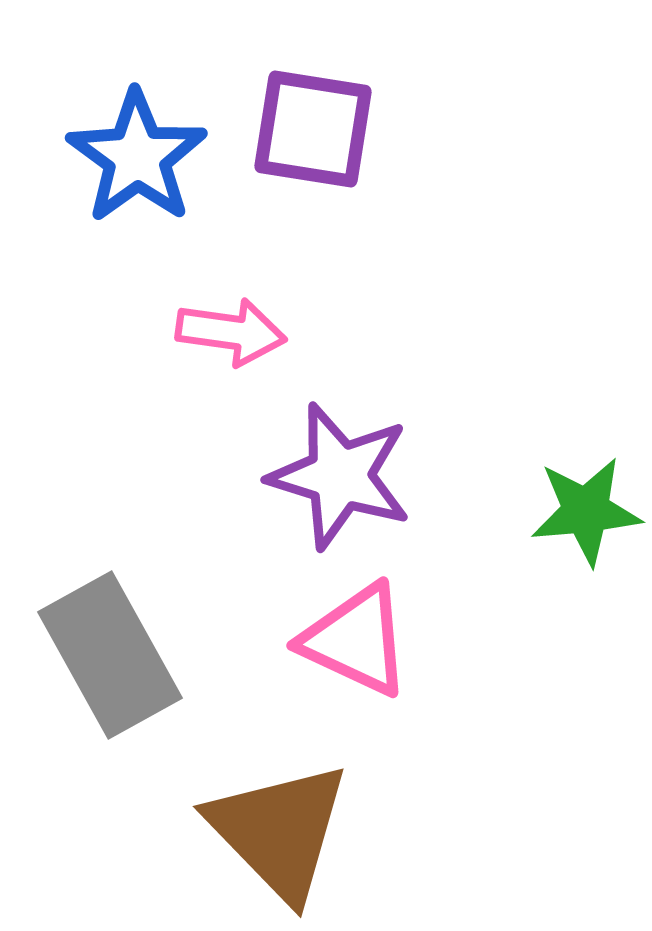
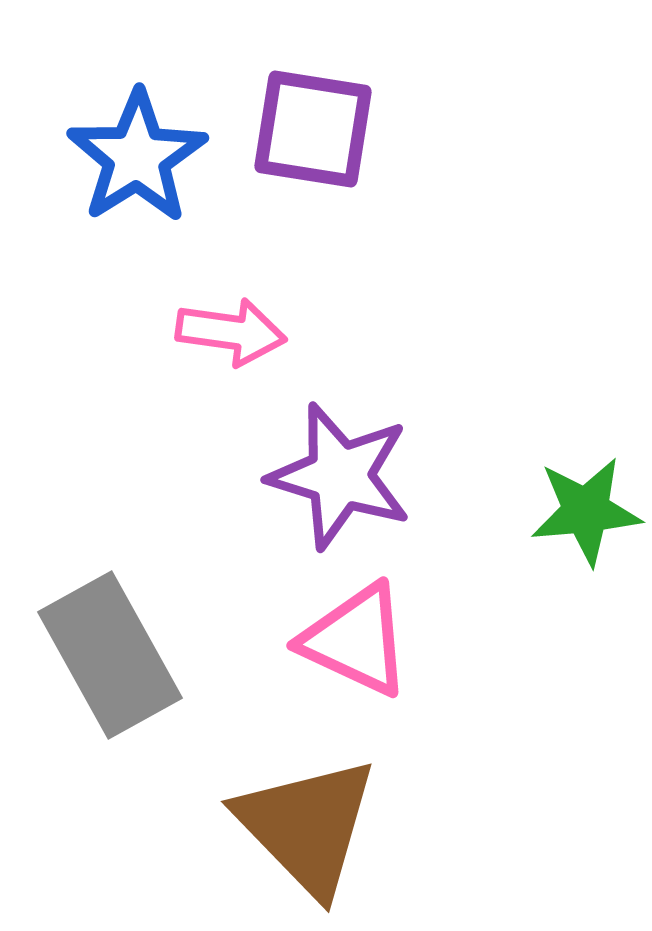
blue star: rotated 4 degrees clockwise
brown triangle: moved 28 px right, 5 px up
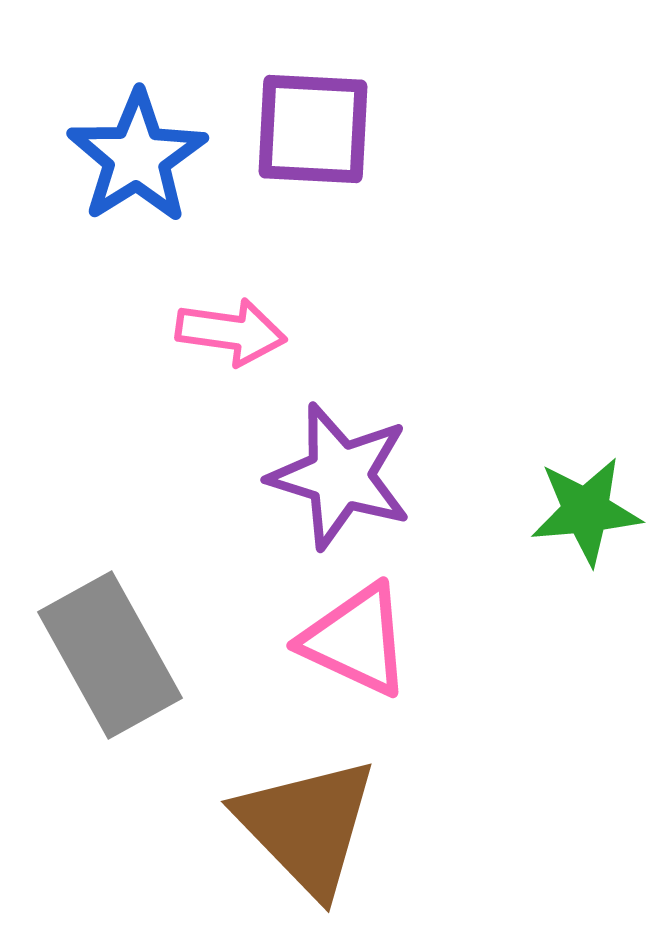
purple square: rotated 6 degrees counterclockwise
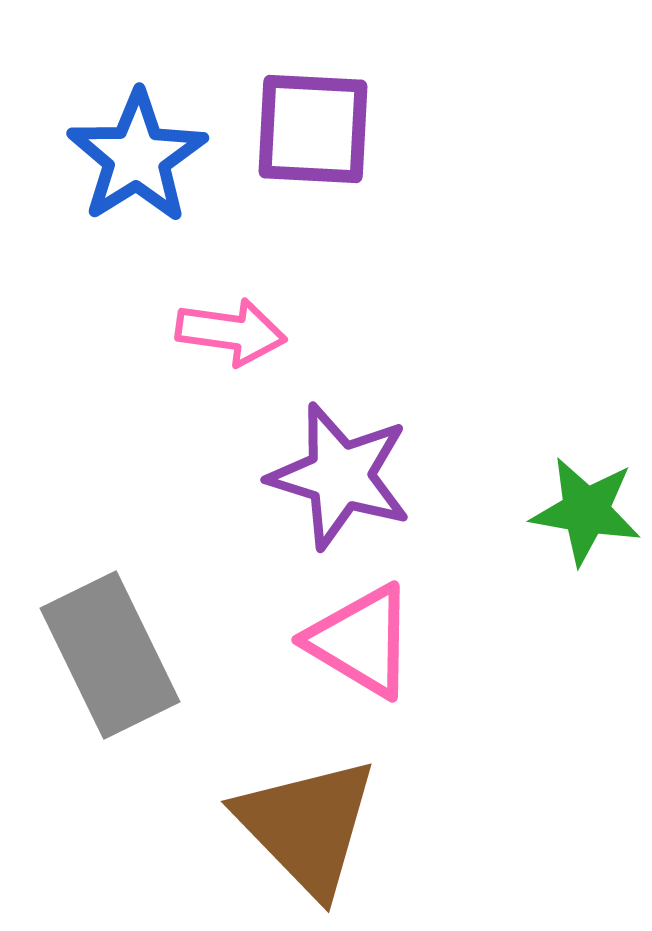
green star: rotated 15 degrees clockwise
pink triangle: moved 5 px right, 1 px down; rotated 6 degrees clockwise
gray rectangle: rotated 3 degrees clockwise
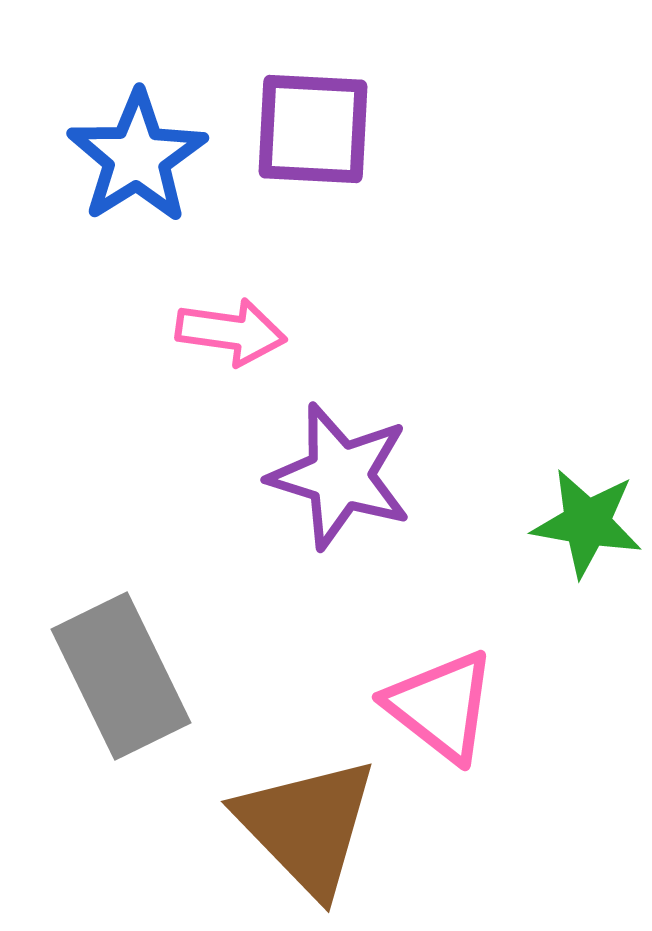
green star: moved 1 px right, 12 px down
pink triangle: moved 80 px right, 65 px down; rotated 7 degrees clockwise
gray rectangle: moved 11 px right, 21 px down
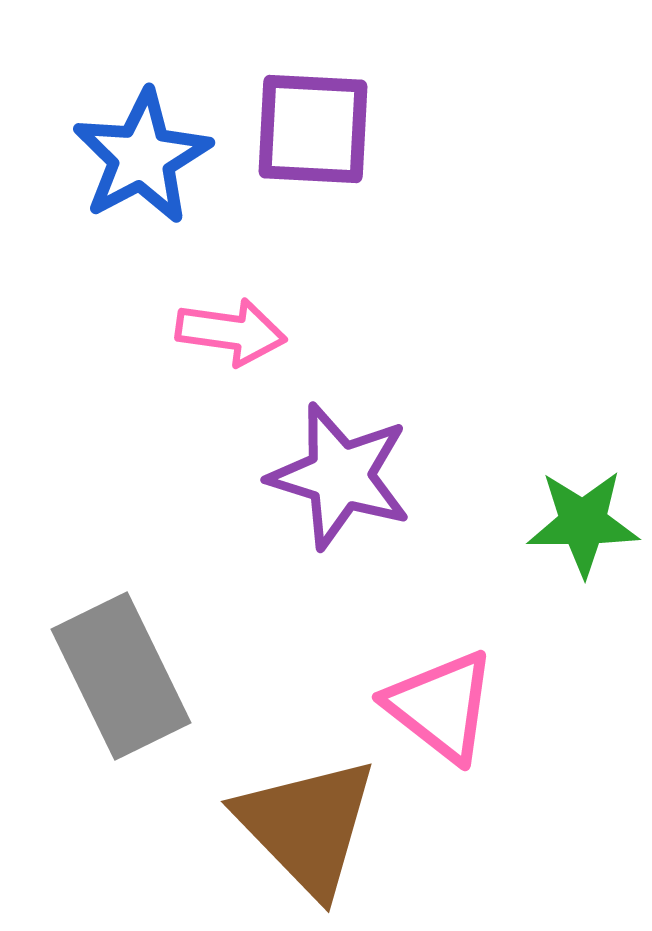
blue star: moved 5 px right; rotated 4 degrees clockwise
green star: moved 4 px left; rotated 10 degrees counterclockwise
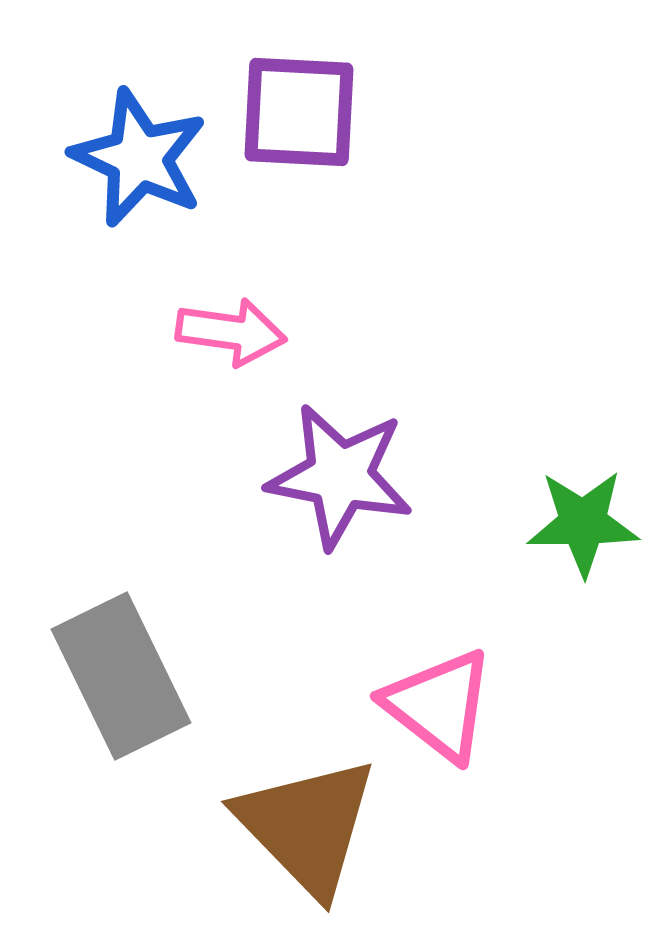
purple square: moved 14 px left, 17 px up
blue star: moved 3 px left, 1 px down; rotated 19 degrees counterclockwise
purple star: rotated 6 degrees counterclockwise
pink triangle: moved 2 px left, 1 px up
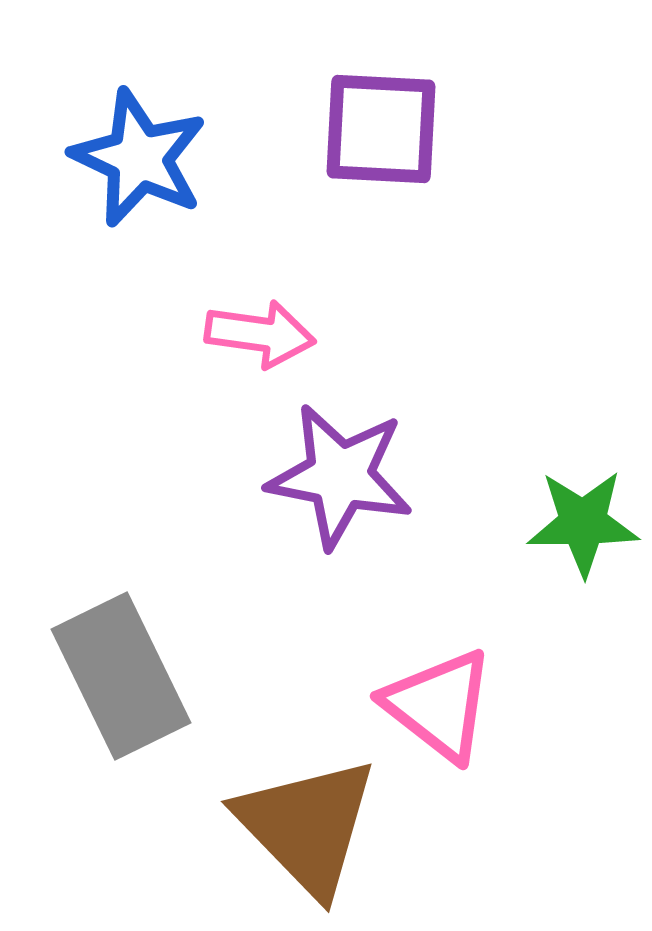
purple square: moved 82 px right, 17 px down
pink arrow: moved 29 px right, 2 px down
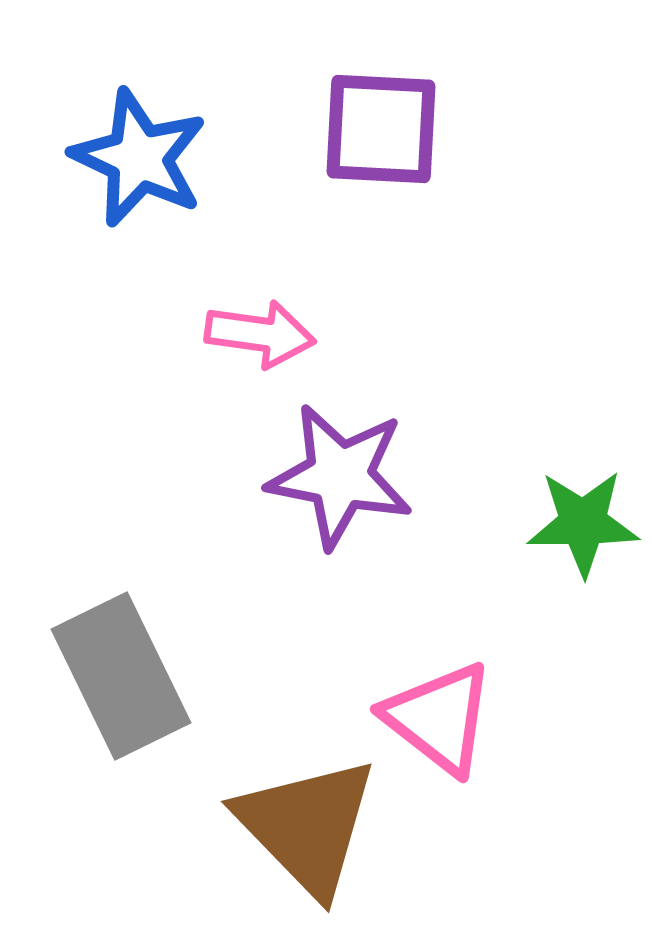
pink triangle: moved 13 px down
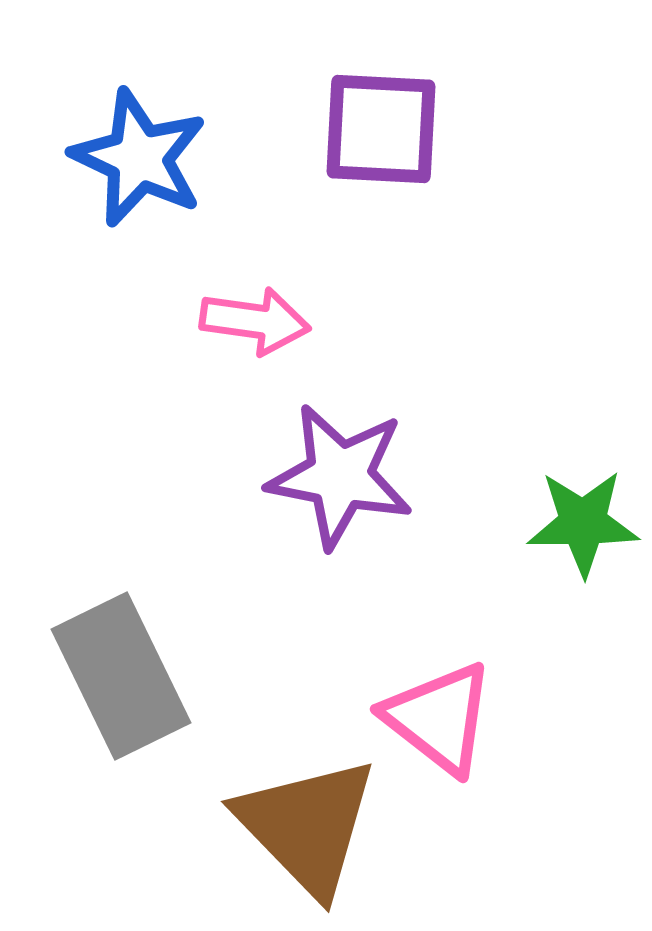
pink arrow: moved 5 px left, 13 px up
